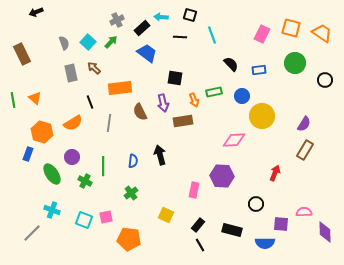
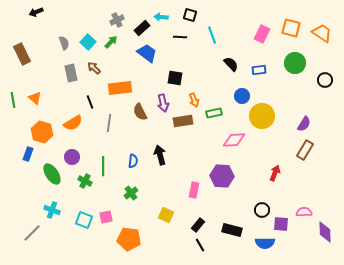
green rectangle at (214, 92): moved 21 px down
black circle at (256, 204): moved 6 px right, 6 px down
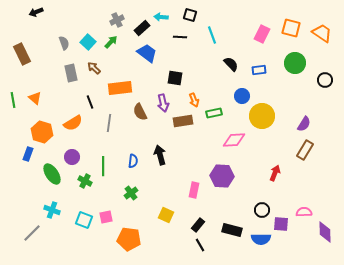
blue semicircle at (265, 243): moved 4 px left, 4 px up
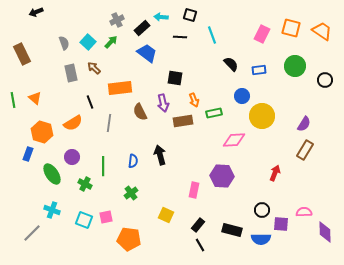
orange trapezoid at (322, 33): moved 2 px up
green circle at (295, 63): moved 3 px down
green cross at (85, 181): moved 3 px down
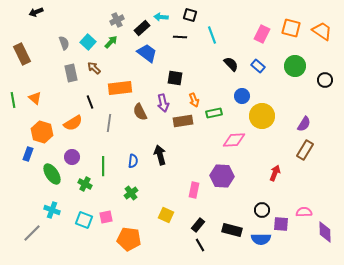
blue rectangle at (259, 70): moved 1 px left, 4 px up; rotated 48 degrees clockwise
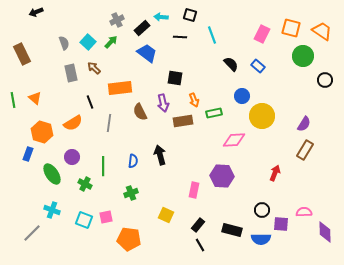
green circle at (295, 66): moved 8 px right, 10 px up
green cross at (131, 193): rotated 16 degrees clockwise
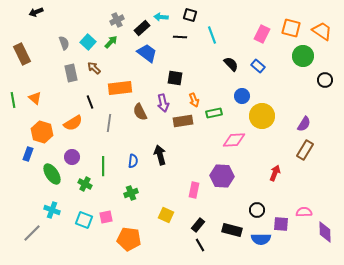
black circle at (262, 210): moved 5 px left
